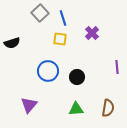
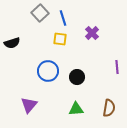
brown semicircle: moved 1 px right
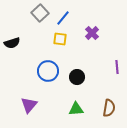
blue line: rotated 56 degrees clockwise
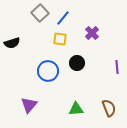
black circle: moved 14 px up
brown semicircle: rotated 30 degrees counterclockwise
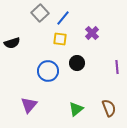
green triangle: rotated 35 degrees counterclockwise
